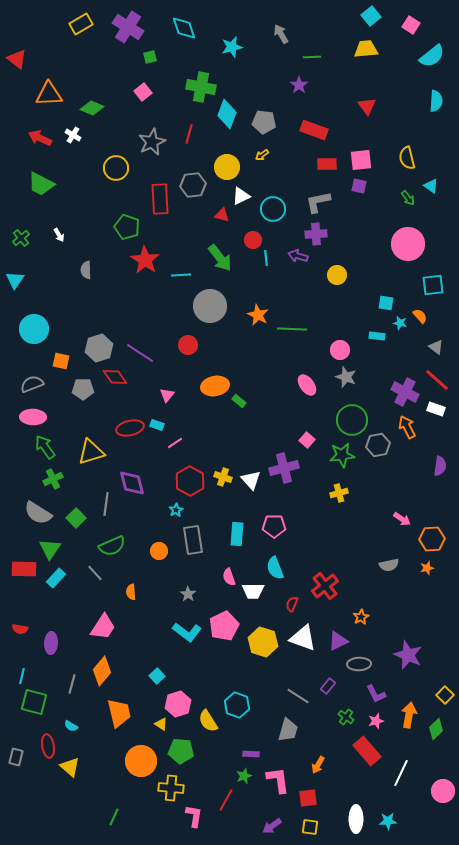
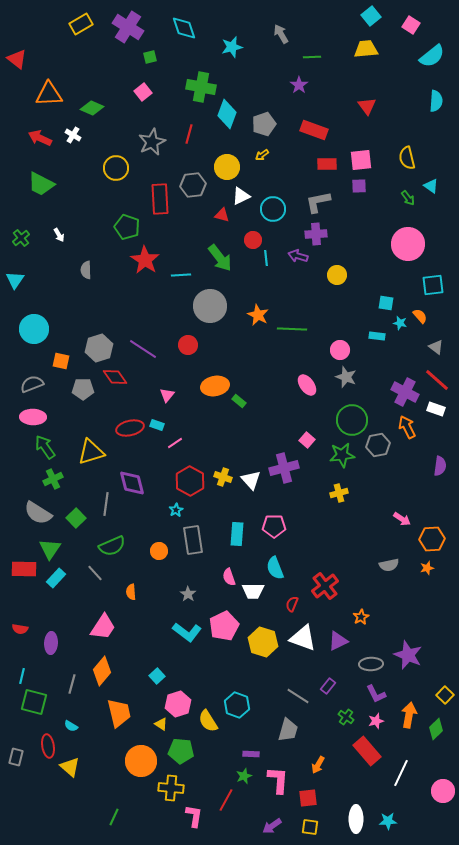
gray pentagon at (264, 122): moved 2 px down; rotated 25 degrees counterclockwise
purple square at (359, 186): rotated 14 degrees counterclockwise
purple line at (140, 353): moved 3 px right, 4 px up
gray ellipse at (359, 664): moved 12 px right
pink L-shape at (278, 780): rotated 12 degrees clockwise
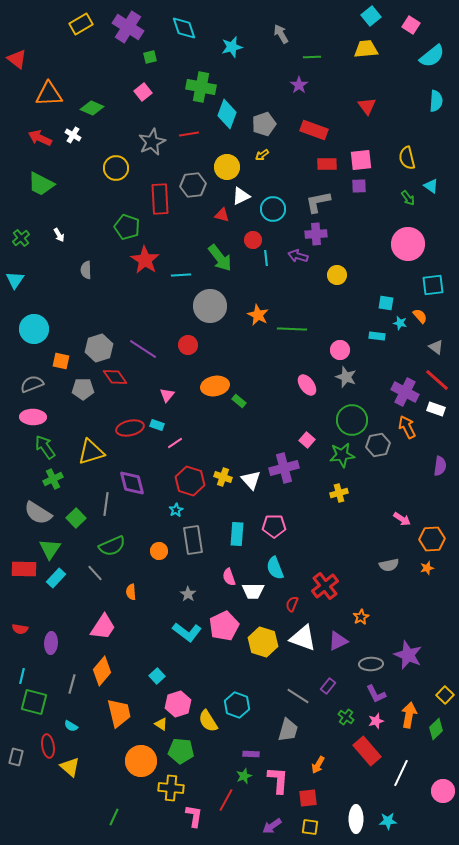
red line at (189, 134): rotated 66 degrees clockwise
red hexagon at (190, 481): rotated 12 degrees counterclockwise
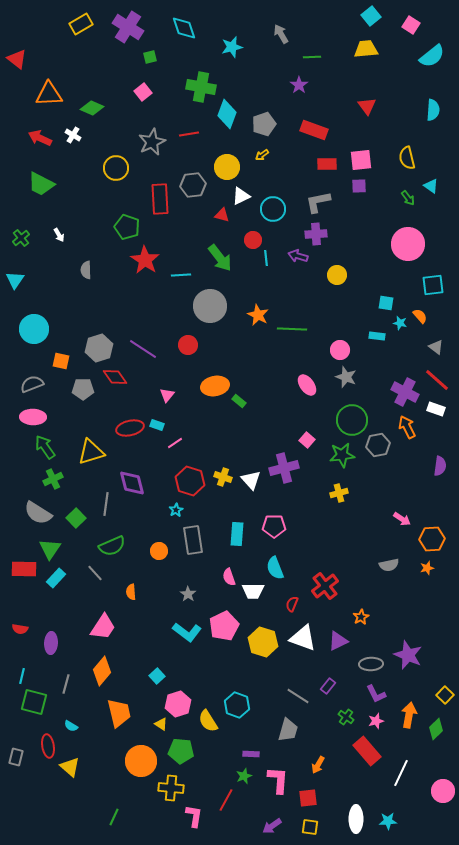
cyan semicircle at (436, 101): moved 3 px left, 9 px down
gray line at (72, 684): moved 6 px left
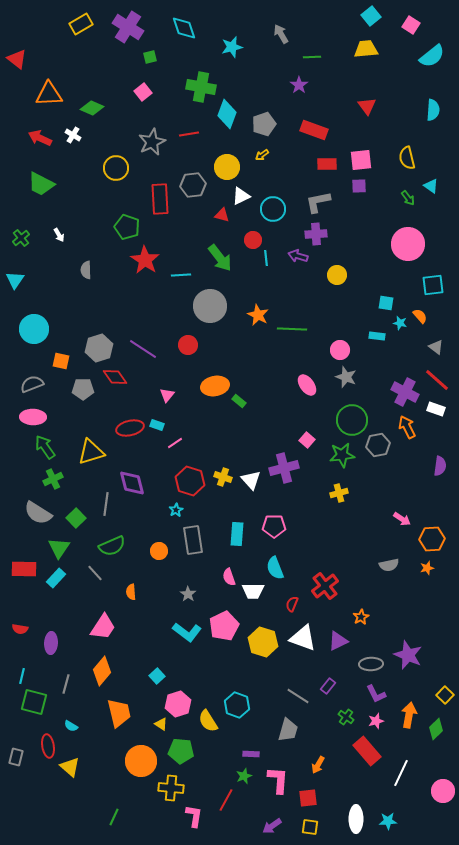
green triangle at (50, 549): moved 9 px right, 1 px up
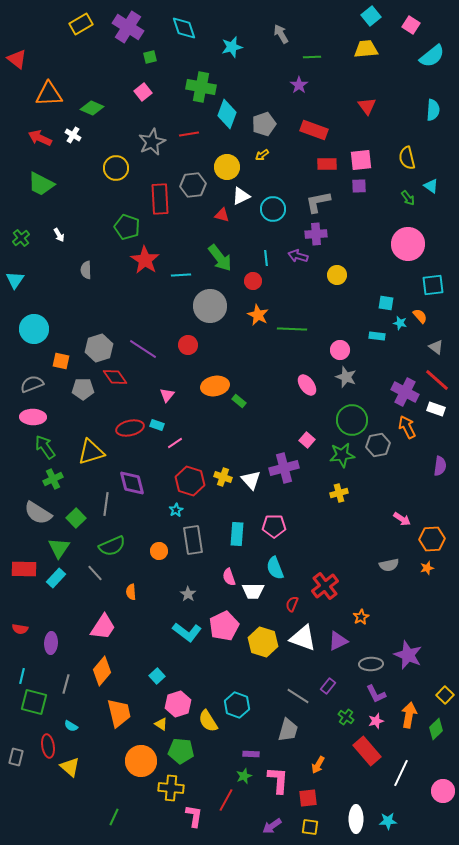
red circle at (253, 240): moved 41 px down
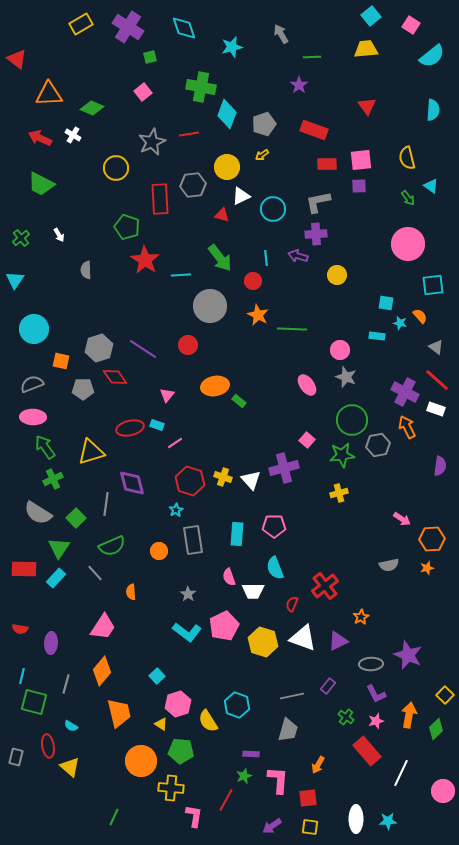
gray line at (298, 696): moved 6 px left; rotated 45 degrees counterclockwise
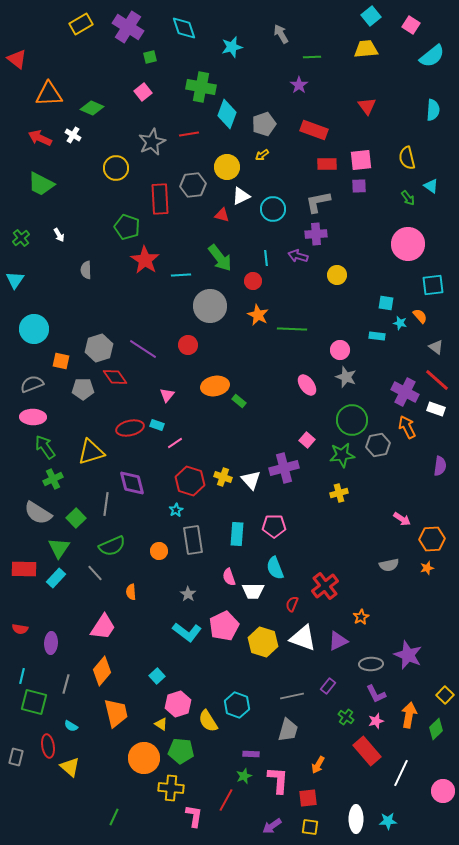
orange trapezoid at (119, 713): moved 3 px left
orange circle at (141, 761): moved 3 px right, 3 px up
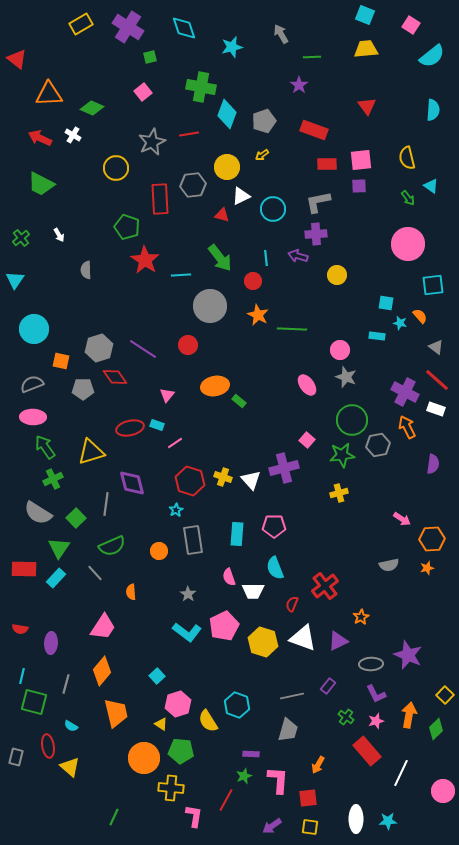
cyan square at (371, 16): moved 6 px left, 1 px up; rotated 30 degrees counterclockwise
gray pentagon at (264, 124): moved 3 px up
purple semicircle at (440, 466): moved 7 px left, 2 px up
